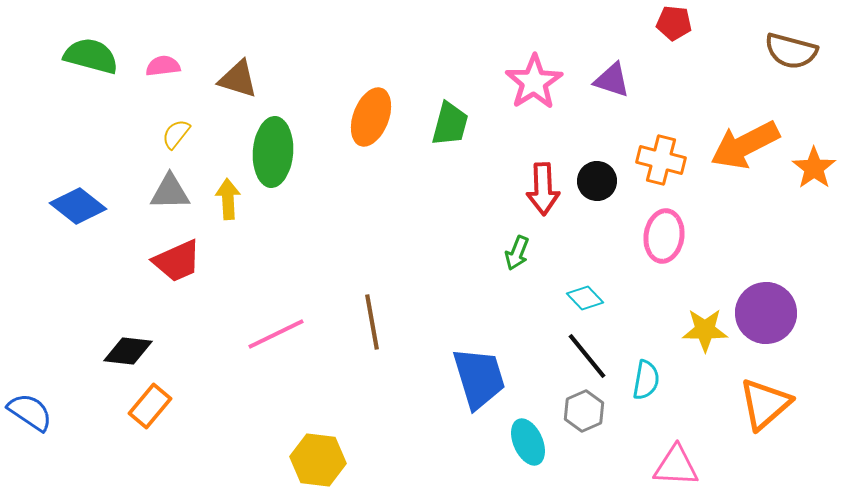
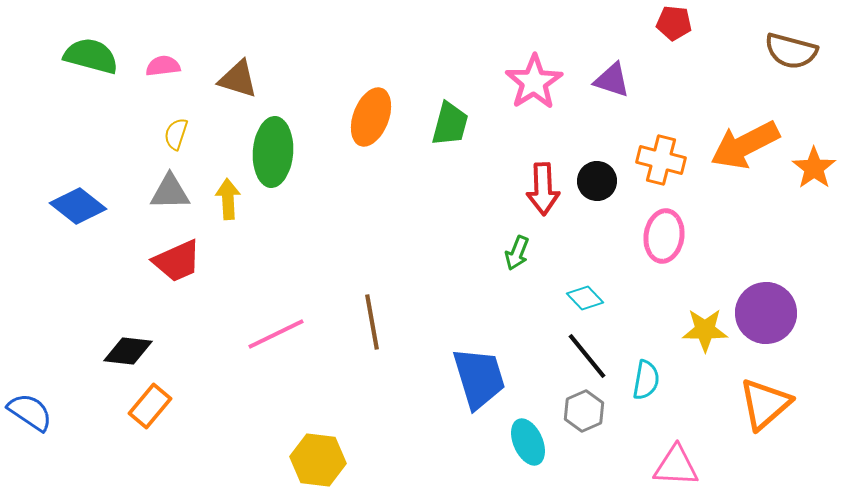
yellow semicircle: rotated 20 degrees counterclockwise
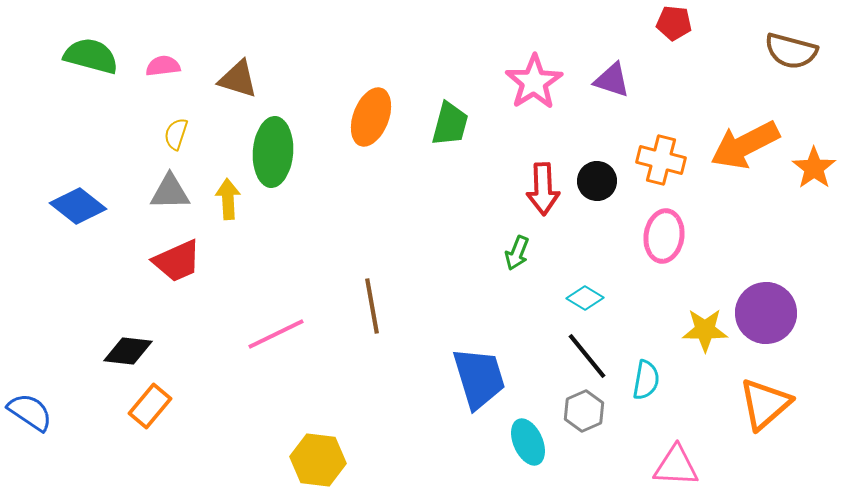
cyan diamond: rotated 15 degrees counterclockwise
brown line: moved 16 px up
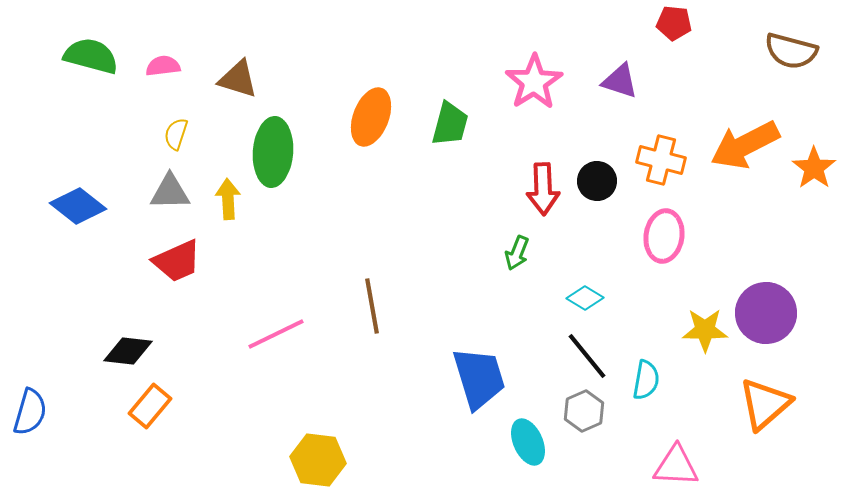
purple triangle: moved 8 px right, 1 px down
blue semicircle: rotated 72 degrees clockwise
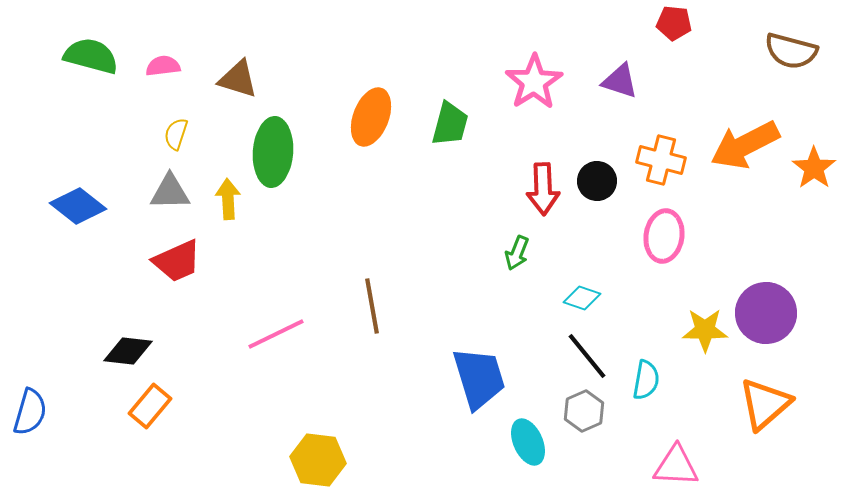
cyan diamond: moved 3 px left; rotated 12 degrees counterclockwise
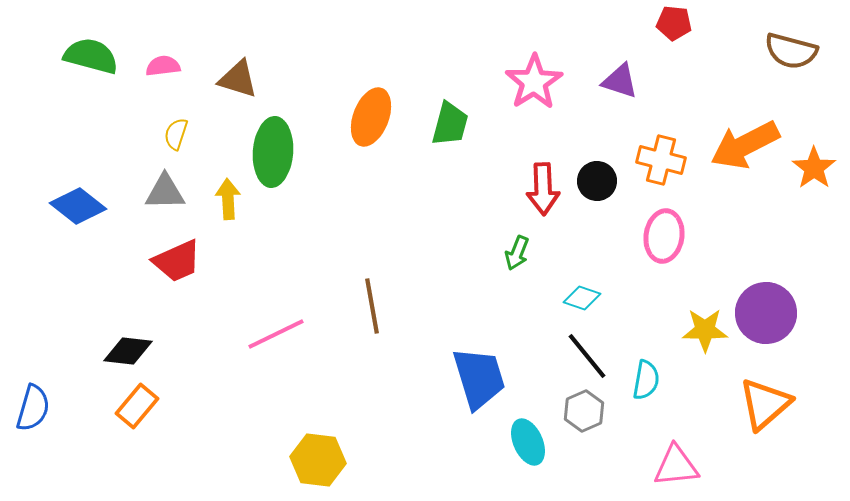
gray triangle: moved 5 px left
orange rectangle: moved 13 px left
blue semicircle: moved 3 px right, 4 px up
pink triangle: rotated 9 degrees counterclockwise
